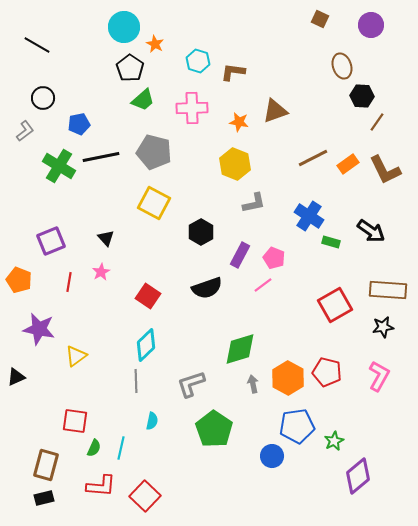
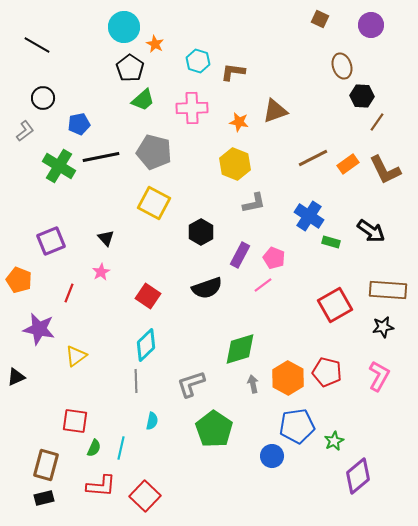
red line at (69, 282): moved 11 px down; rotated 12 degrees clockwise
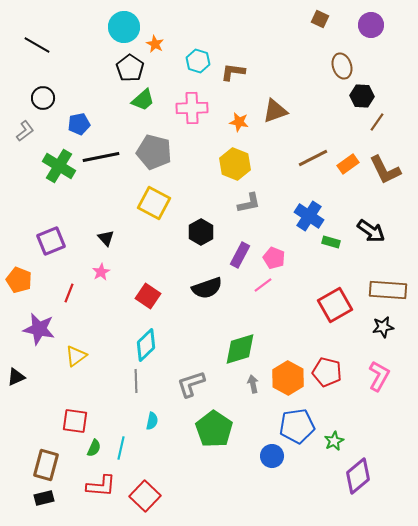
gray L-shape at (254, 203): moved 5 px left
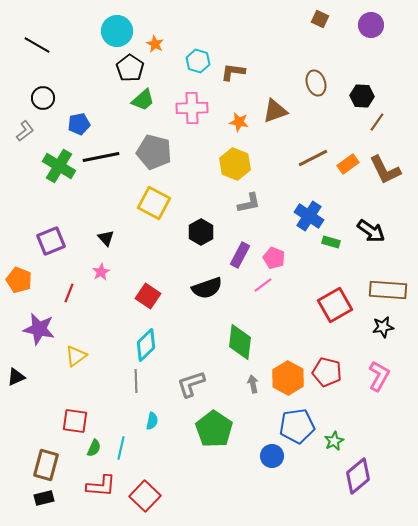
cyan circle at (124, 27): moved 7 px left, 4 px down
brown ellipse at (342, 66): moved 26 px left, 17 px down
green diamond at (240, 349): moved 7 px up; rotated 66 degrees counterclockwise
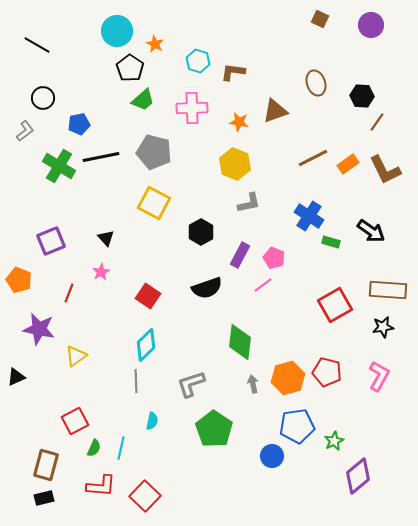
orange hexagon at (288, 378): rotated 16 degrees clockwise
red square at (75, 421): rotated 36 degrees counterclockwise
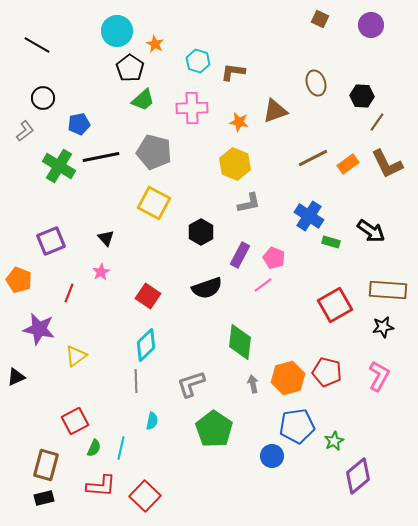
brown L-shape at (385, 170): moved 2 px right, 6 px up
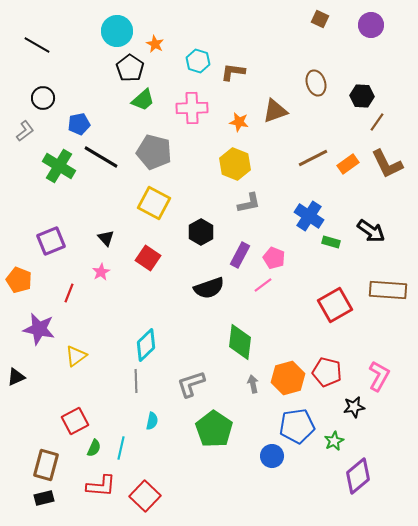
black line at (101, 157): rotated 42 degrees clockwise
black semicircle at (207, 288): moved 2 px right
red square at (148, 296): moved 38 px up
black star at (383, 327): moved 29 px left, 80 px down
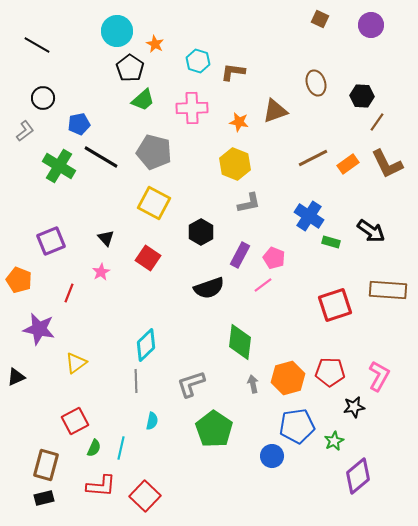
red square at (335, 305): rotated 12 degrees clockwise
yellow triangle at (76, 356): moved 7 px down
red pentagon at (327, 372): moved 3 px right; rotated 12 degrees counterclockwise
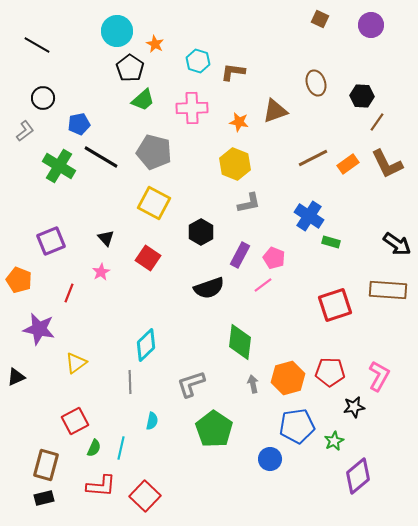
black arrow at (371, 231): moved 26 px right, 13 px down
gray line at (136, 381): moved 6 px left, 1 px down
blue circle at (272, 456): moved 2 px left, 3 px down
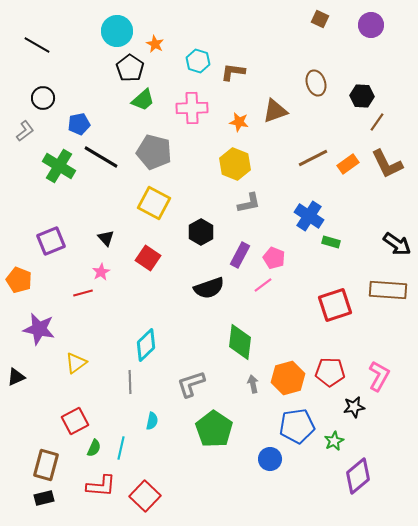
red line at (69, 293): moved 14 px right; rotated 54 degrees clockwise
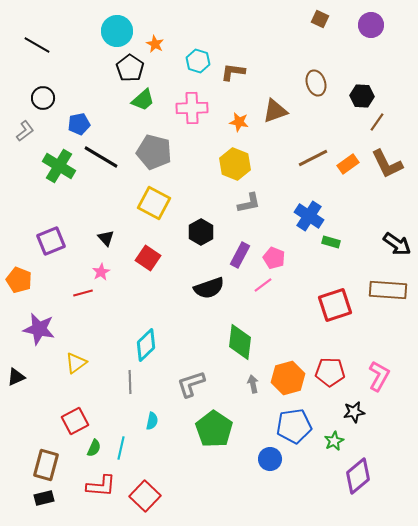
black star at (354, 407): moved 5 px down
blue pentagon at (297, 426): moved 3 px left
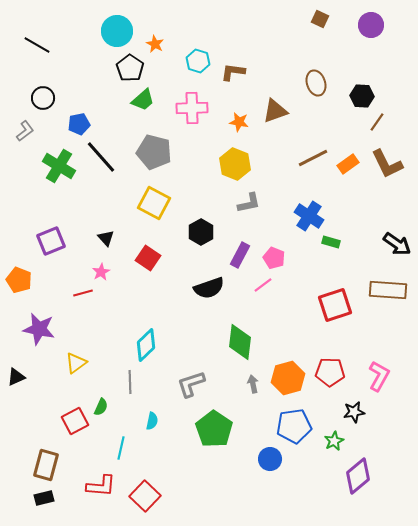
black line at (101, 157): rotated 18 degrees clockwise
green semicircle at (94, 448): moved 7 px right, 41 px up
